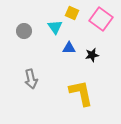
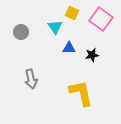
gray circle: moved 3 px left, 1 px down
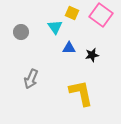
pink square: moved 4 px up
gray arrow: rotated 36 degrees clockwise
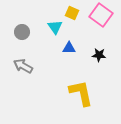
gray circle: moved 1 px right
black star: moved 7 px right; rotated 16 degrees clockwise
gray arrow: moved 8 px left, 13 px up; rotated 96 degrees clockwise
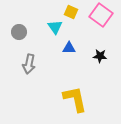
yellow square: moved 1 px left, 1 px up
gray circle: moved 3 px left
black star: moved 1 px right, 1 px down
gray arrow: moved 6 px right, 2 px up; rotated 108 degrees counterclockwise
yellow L-shape: moved 6 px left, 6 px down
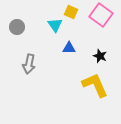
cyan triangle: moved 2 px up
gray circle: moved 2 px left, 5 px up
black star: rotated 16 degrees clockwise
yellow L-shape: moved 20 px right, 14 px up; rotated 12 degrees counterclockwise
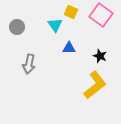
yellow L-shape: rotated 76 degrees clockwise
